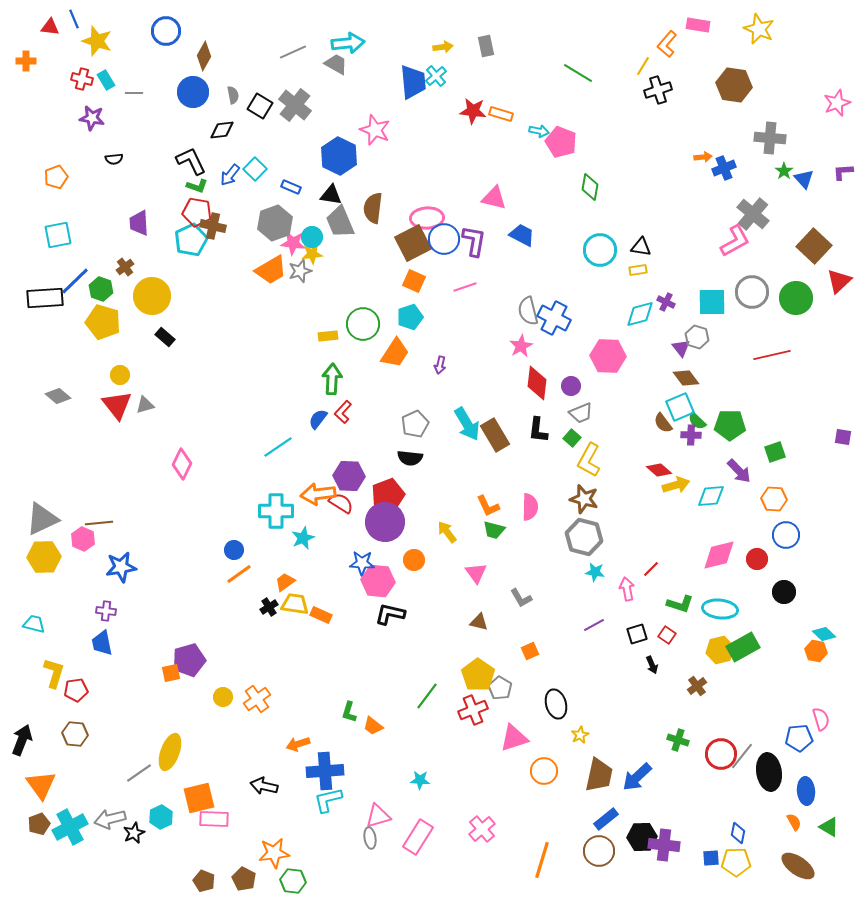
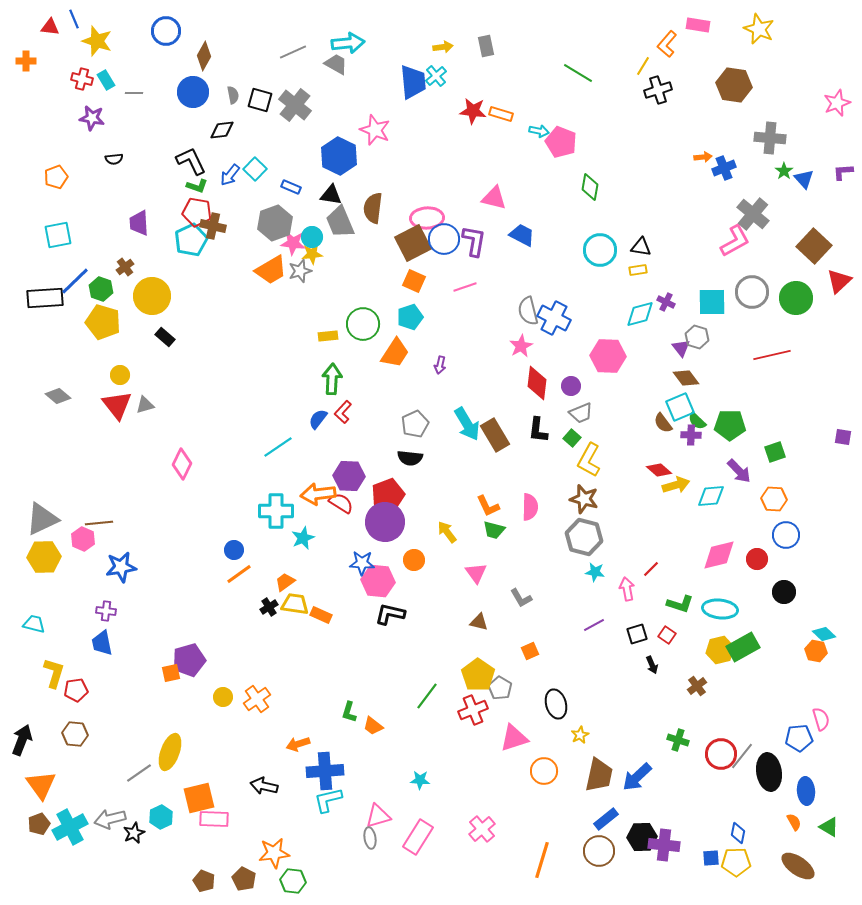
black square at (260, 106): moved 6 px up; rotated 15 degrees counterclockwise
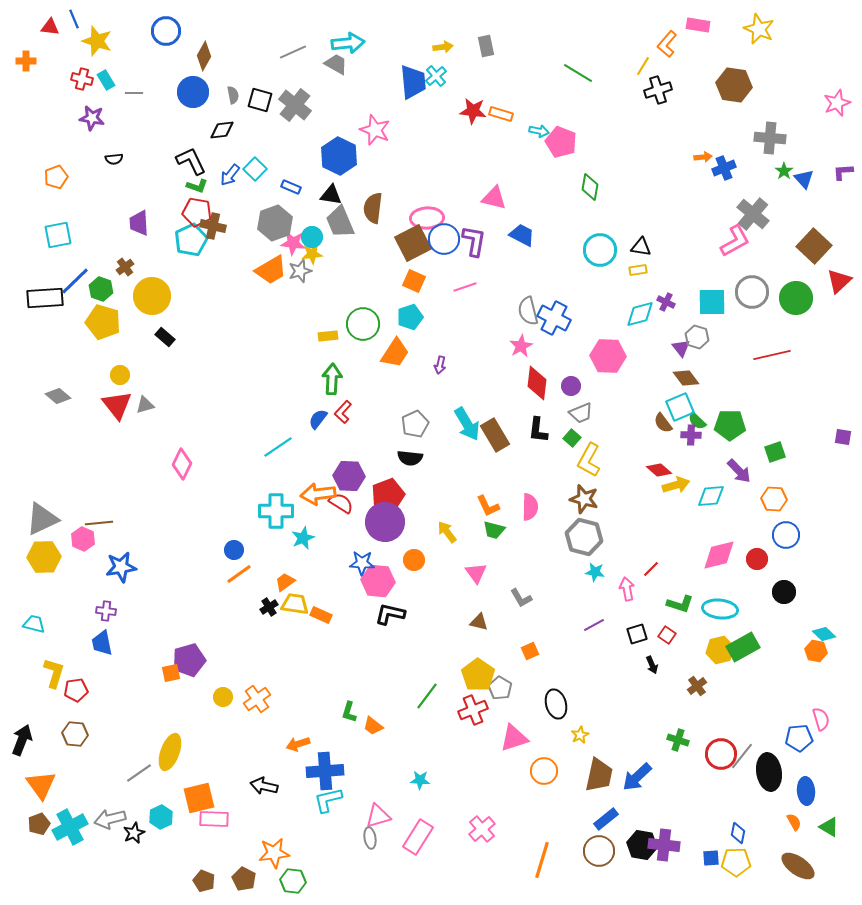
black hexagon at (642, 837): moved 8 px down; rotated 12 degrees clockwise
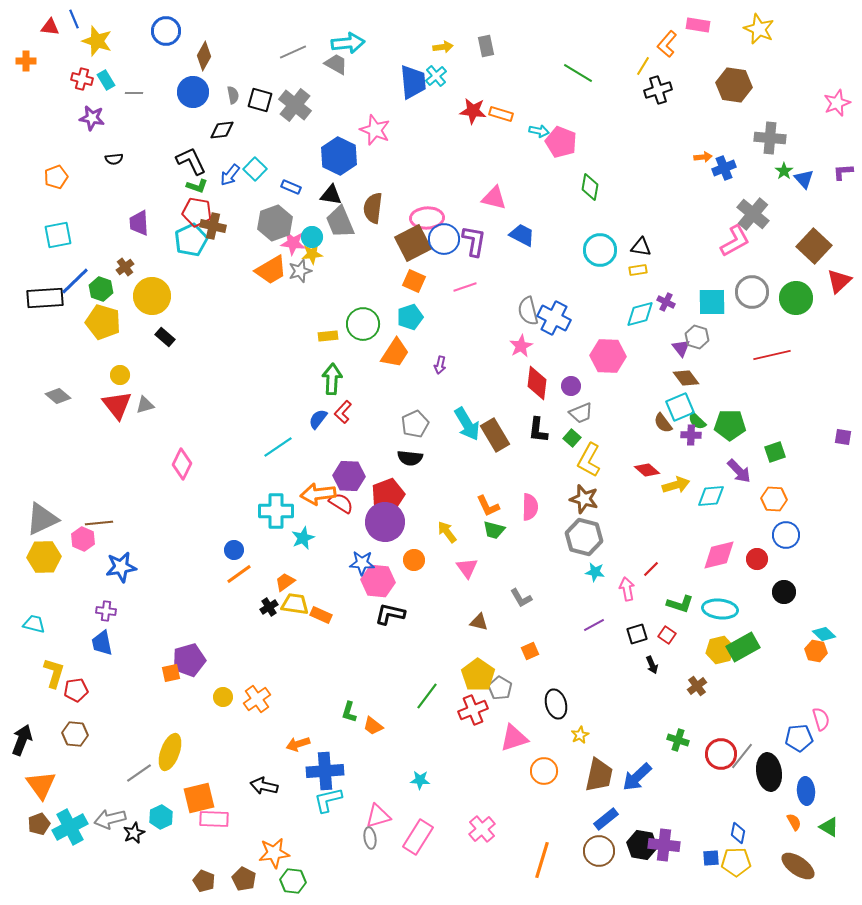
red diamond at (659, 470): moved 12 px left
pink triangle at (476, 573): moved 9 px left, 5 px up
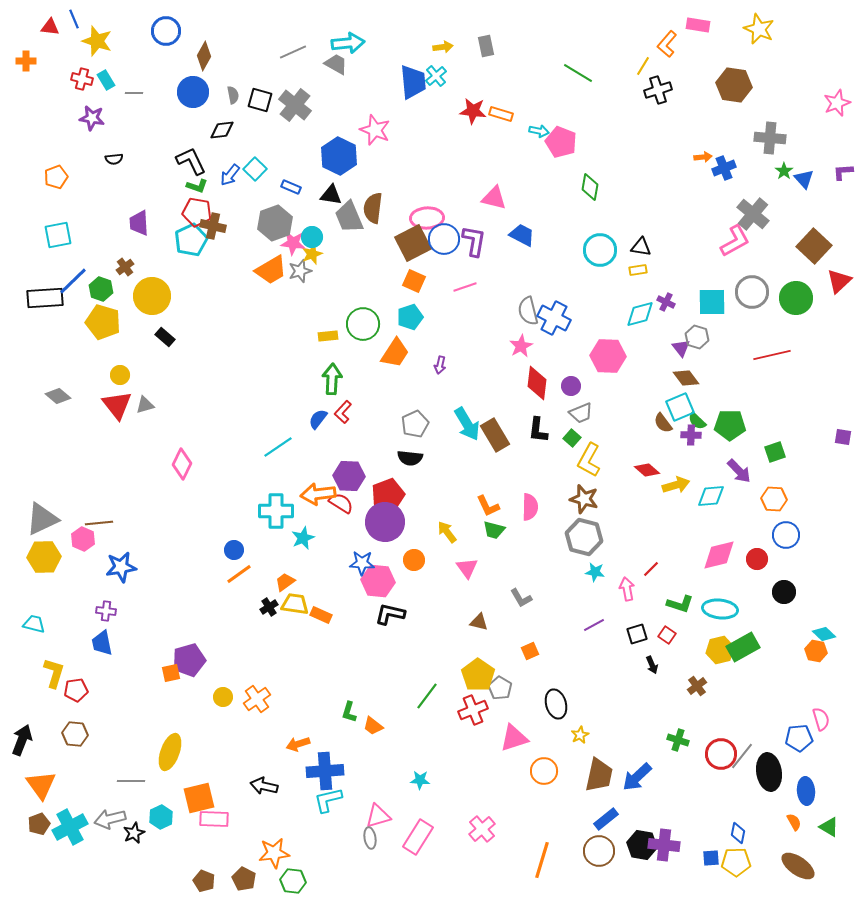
gray trapezoid at (340, 222): moved 9 px right, 5 px up
yellow star at (312, 254): rotated 15 degrees counterclockwise
blue line at (75, 281): moved 2 px left
gray line at (139, 773): moved 8 px left, 8 px down; rotated 36 degrees clockwise
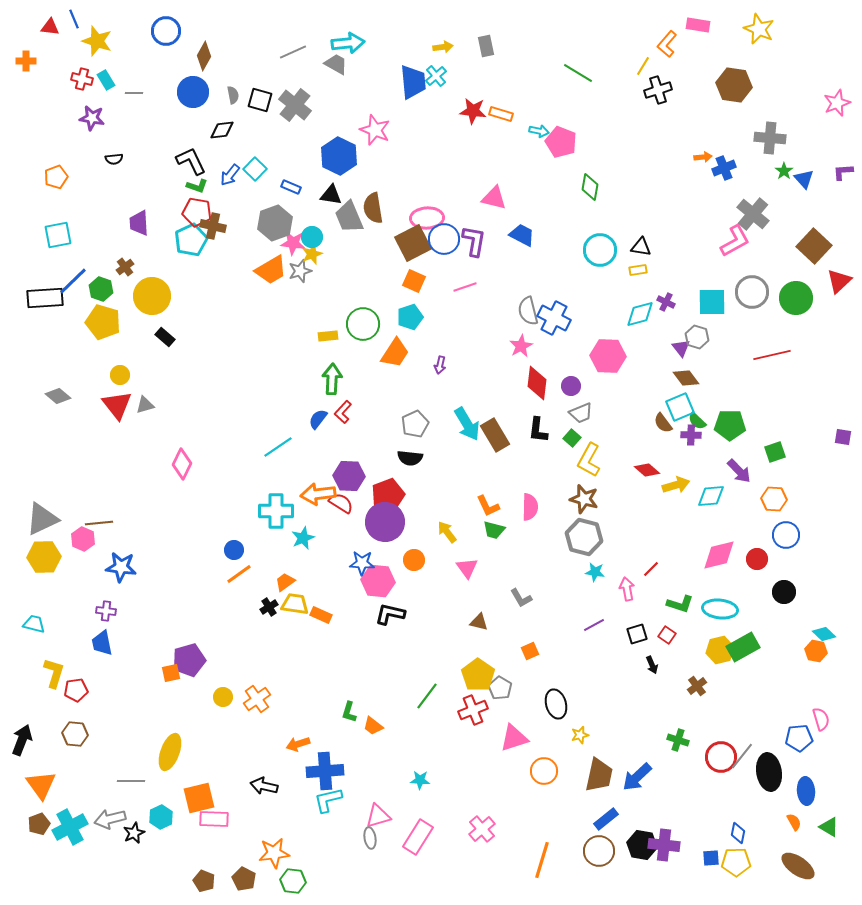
brown semicircle at (373, 208): rotated 16 degrees counterclockwise
blue star at (121, 567): rotated 16 degrees clockwise
yellow star at (580, 735): rotated 12 degrees clockwise
red circle at (721, 754): moved 3 px down
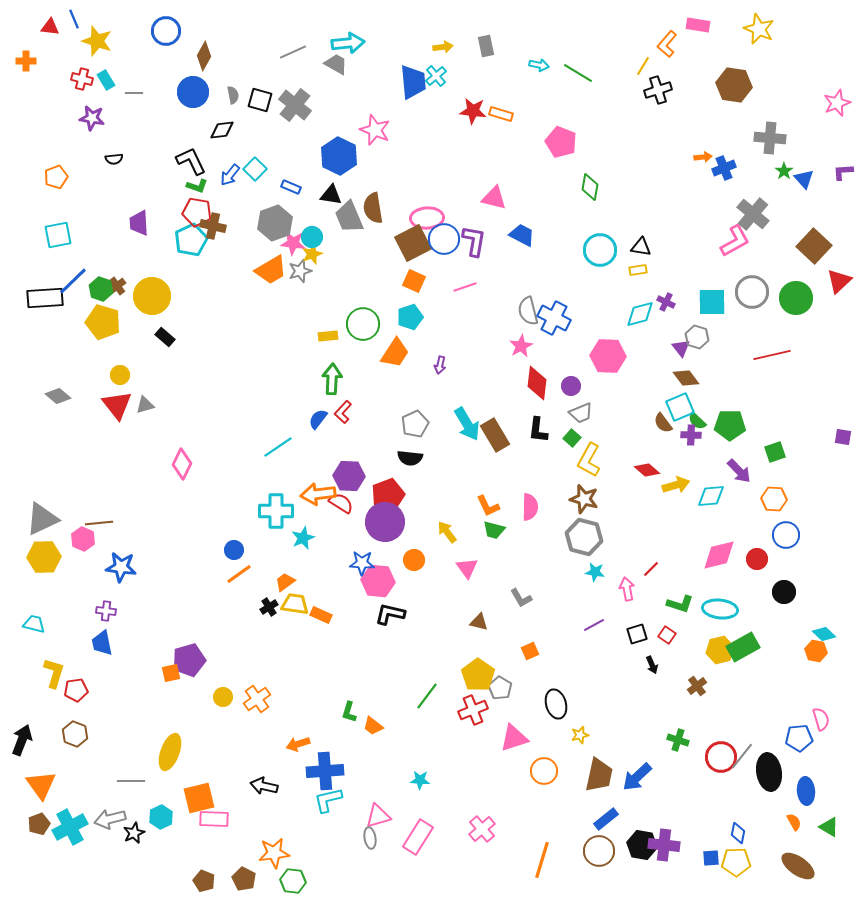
cyan arrow at (539, 131): moved 66 px up
brown cross at (125, 267): moved 8 px left, 19 px down
brown hexagon at (75, 734): rotated 15 degrees clockwise
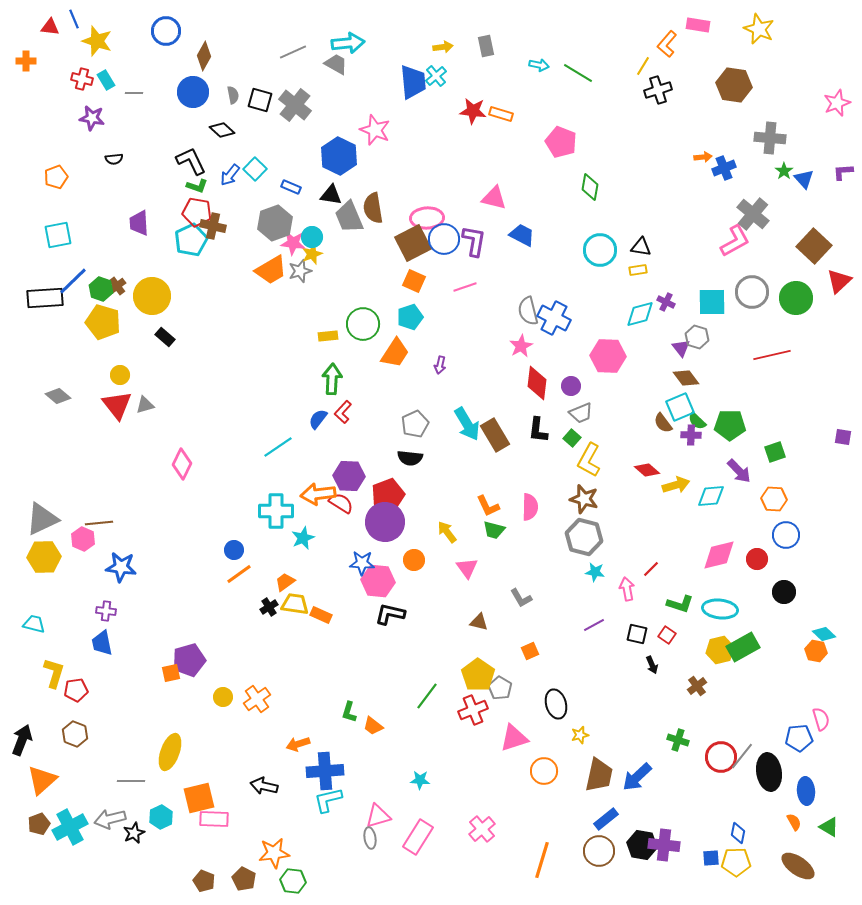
black diamond at (222, 130): rotated 50 degrees clockwise
black square at (637, 634): rotated 30 degrees clockwise
orange triangle at (41, 785): moved 1 px right, 5 px up; rotated 24 degrees clockwise
